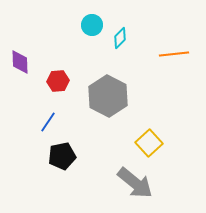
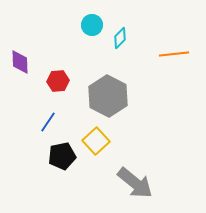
yellow square: moved 53 px left, 2 px up
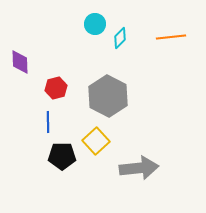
cyan circle: moved 3 px right, 1 px up
orange line: moved 3 px left, 17 px up
red hexagon: moved 2 px left, 7 px down; rotated 10 degrees counterclockwise
blue line: rotated 35 degrees counterclockwise
black pentagon: rotated 12 degrees clockwise
gray arrow: moved 4 px right, 15 px up; rotated 45 degrees counterclockwise
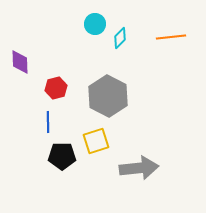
yellow square: rotated 24 degrees clockwise
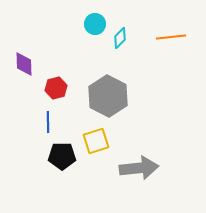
purple diamond: moved 4 px right, 2 px down
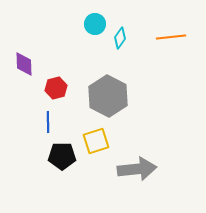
cyan diamond: rotated 10 degrees counterclockwise
gray arrow: moved 2 px left, 1 px down
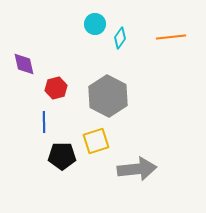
purple diamond: rotated 10 degrees counterclockwise
blue line: moved 4 px left
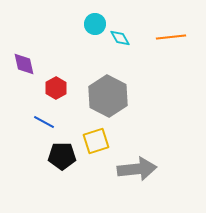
cyan diamond: rotated 65 degrees counterclockwise
red hexagon: rotated 15 degrees counterclockwise
blue line: rotated 60 degrees counterclockwise
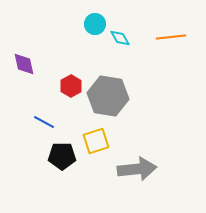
red hexagon: moved 15 px right, 2 px up
gray hexagon: rotated 18 degrees counterclockwise
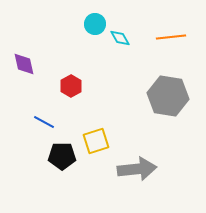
gray hexagon: moved 60 px right
